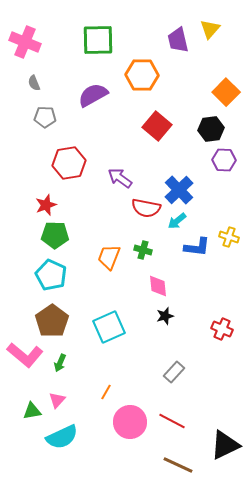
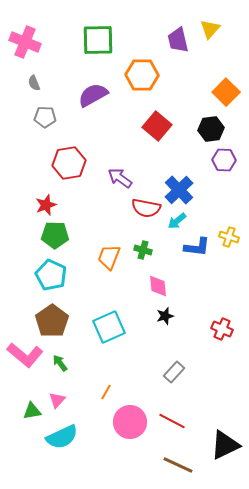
green arrow: rotated 120 degrees clockwise
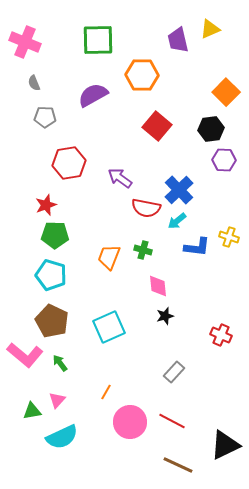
yellow triangle: rotated 25 degrees clockwise
cyan pentagon: rotated 8 degrees counterclockwise
brown pentagon: rotated 12 degrees counterclockwise
red cross: moved 1 px left, 6 px down
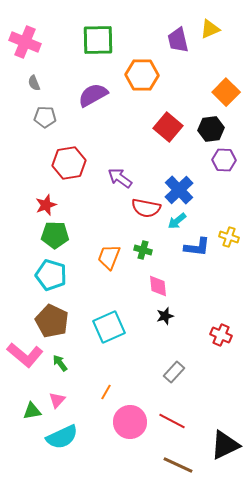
red square: moved 11 px right, 1 px down
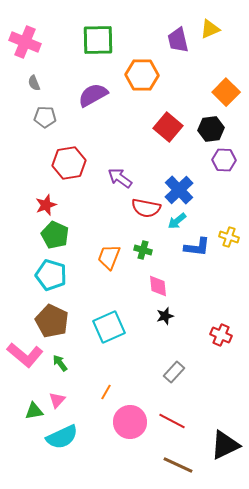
green pentagon: rotated 24 degrees clockwise
green triangle: moved 2 px right
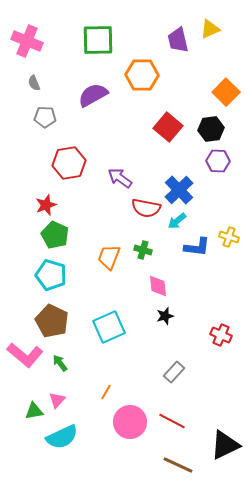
pink cross: moved 2 px right, 1 px up
purple hexagon: moved 6 px left, 1 px down
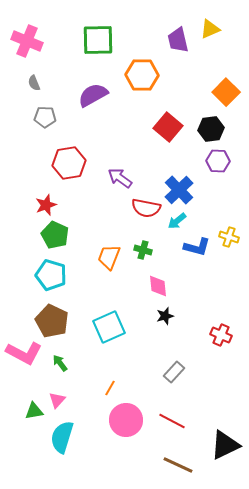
blue L-shape: rotated 8 degrees clockwise
pink L-shape: moved 1 px left, 2 px up; rotated 12 degrees counterclockwise
orange line: moved 4 px right, 4 px up
pink circle: moved 4 px left, 2 px up
cyan semicircle: rotated 132 degrees clockwise
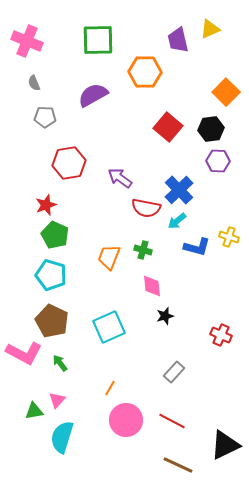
orange hexagon: moved 3 px right, 3 px up
pink diamond: moved 6 px left
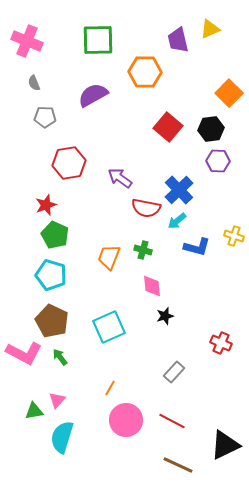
orange square: moved 3 px right, 1 px down
yellow cross: moved 5 px right, 1 px up
red cross: moved 8 px down
green arrow: moved 6 px up
